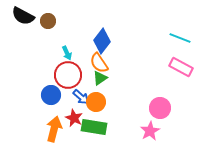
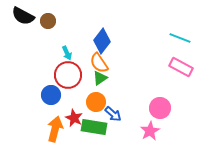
blue arrow: moved 32 px right, 17 px down
orange arrow: moved 1 px right
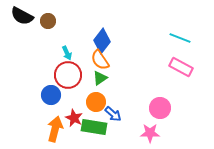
black semicircle: moved 1 px left
orange semicircle: moved 1 px right, 3 px up
pink star: moved 2 px down; rotated 30 degrees clockwise
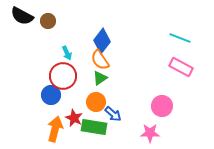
red circle: moved 5 px left, 1 px down
pink circle: moved 2 px right, 2 px up
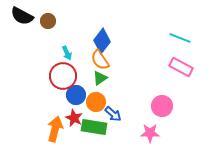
blue circle: moved 25 px right
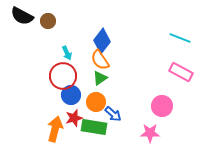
pink rectangle: moved 5 px down
blue circle: moved 5 px left
red star: rotated 30 degrees clockwise
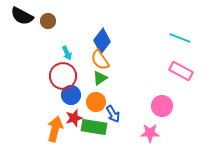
pink rectangle: moved 1 px up
blue arrow: rotated 18 degrees clockwise
